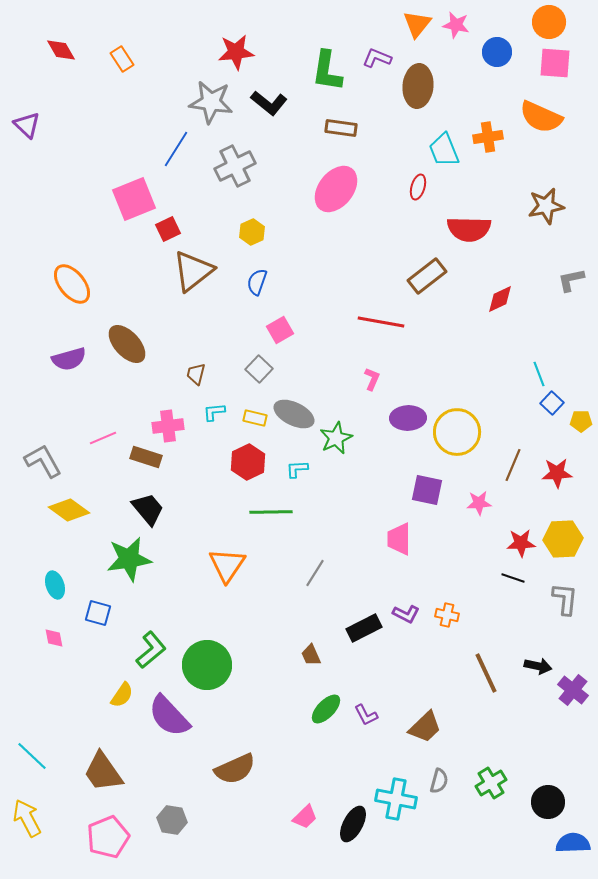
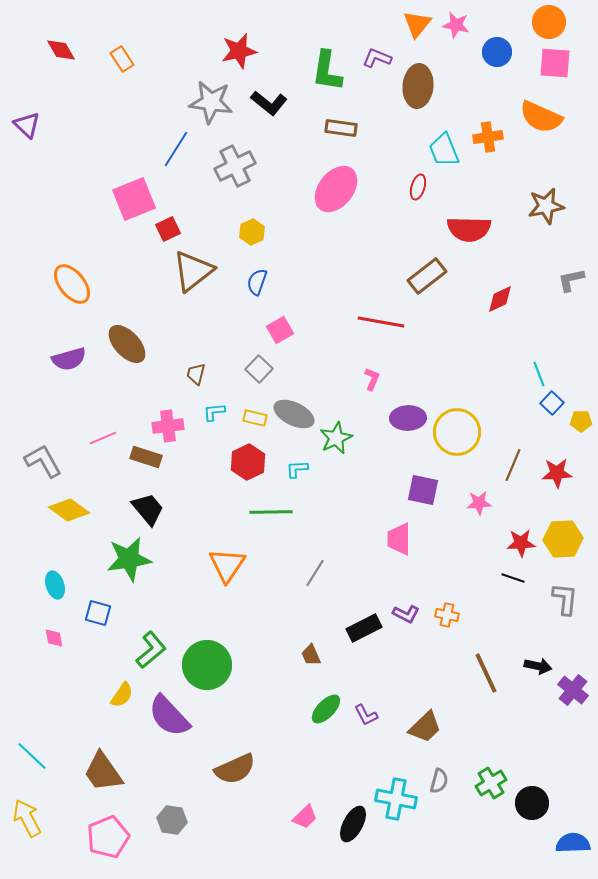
red star at (236, 52): moved 3 px right, 1 px up; rotated 6 degrees counterclockwise
purple square at (427, 490): moved 4 px left
black circle at (548, 802): moved 16 px left, 1 px down
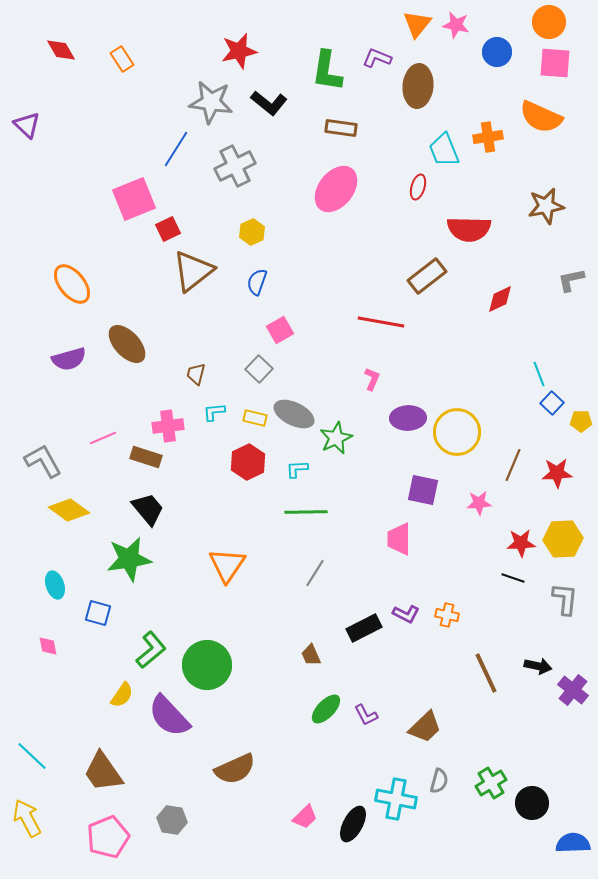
green line at (271, 512): moved 35 px right
pink diamond at (54, 638): moved 6 px left, 8 px down
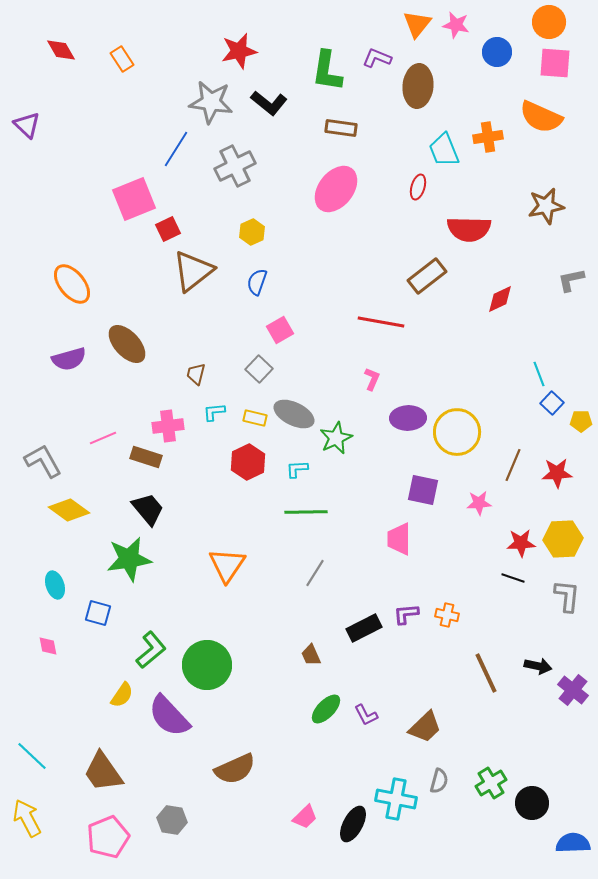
gray L-shape at (565, 599): moved 2 px right, 3 px up
purple L-shape at (406, 614): rotated 148 degrees clockwise
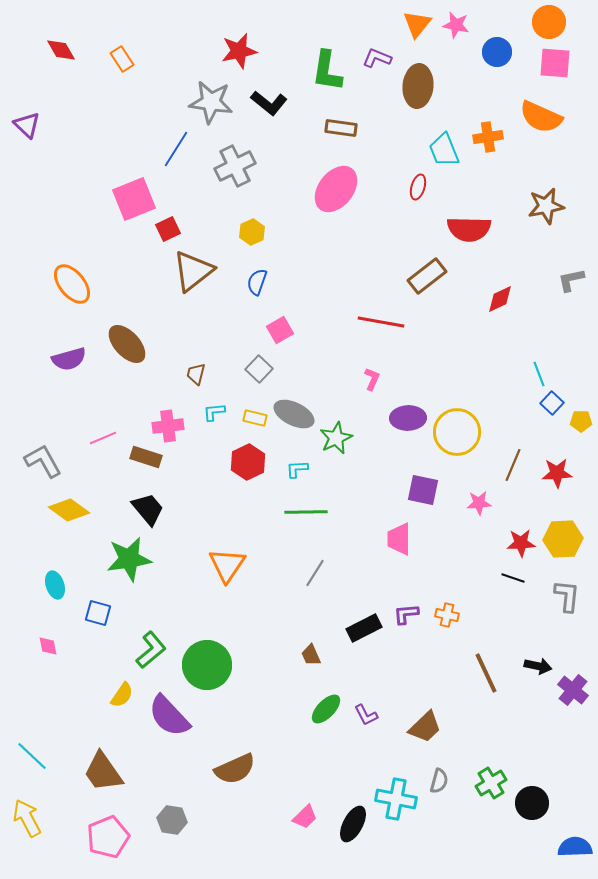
blue semicircle at (573, 843): moved 2 px right, 4 px down
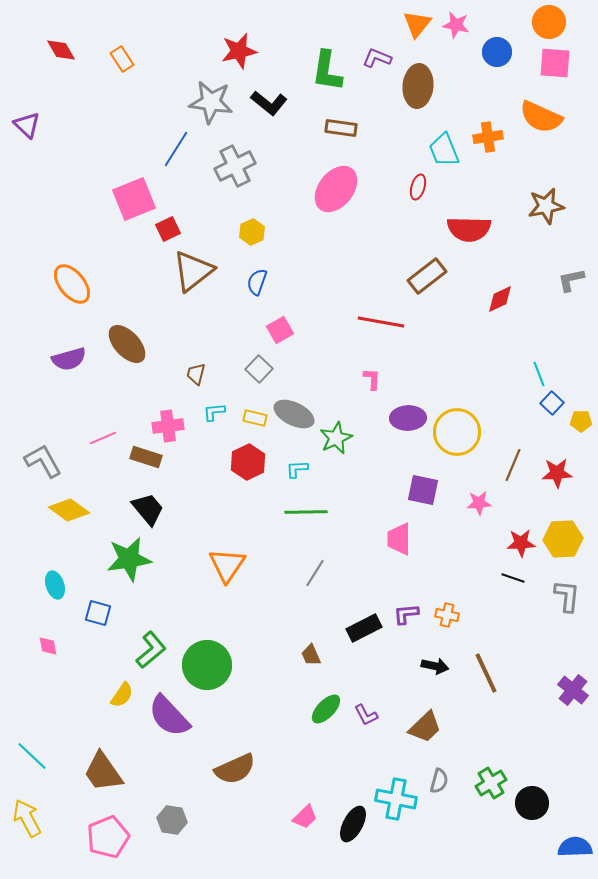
pink L-shape at (372, 379): rotated 20 degrees counterclockwise
black arrow at (538, 666): moved 103 px left
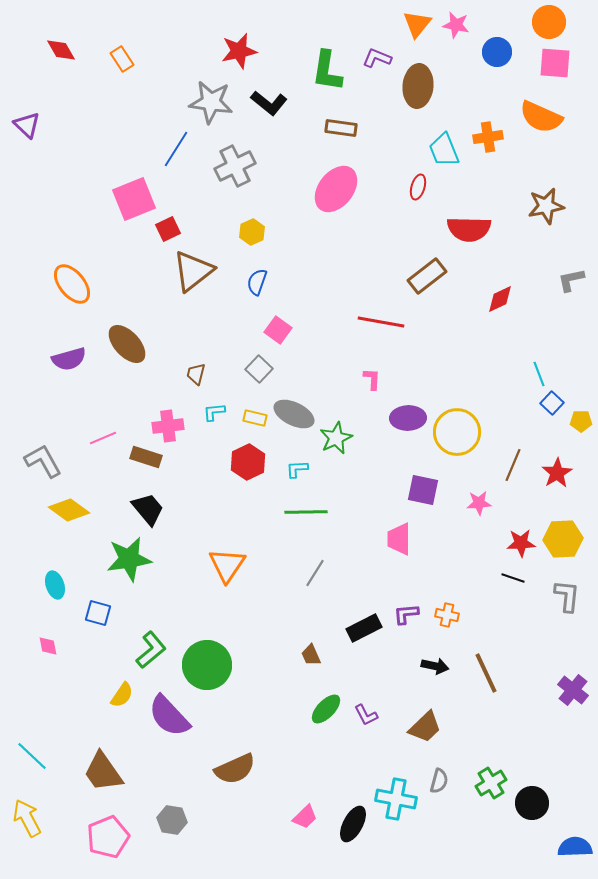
pink square at (280, 330): moved 2 px left; rotated 24 degrees counterclockwise
red star at (557, 473): rotated 28 degrees counterclockwise
